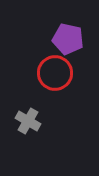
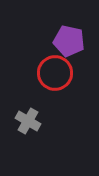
purple pentagon: moved 1 px right, 2 px down
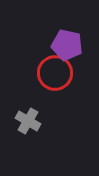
purple pentagon: moved 2 px left, 4 px down
